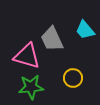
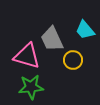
yellow circle: moved 18 px up
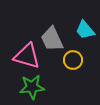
green star: moved 1 px right
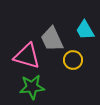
cyan trapezoid: rotated 10 degrees clockwise
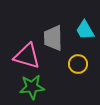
gray trapezoid: moved 1 px right, 1 px up; rotated 24 degrees clockwise
yellow circle: moved 5 px right, 4 px down
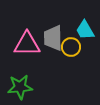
pink triangle: moved 12 px up; rotated 16 degrees counterclockwise
yellow circle: moved 7 px left, 17 px up
green star: moved 12 px left
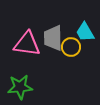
cyan trapezoid: moved 2 px down
pink triangle: rotated 8 degrees clockwise
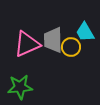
gray trapezoid: moved 2 px down
pink triangle: rotated 32 degrees counterclockwise
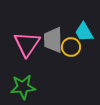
cyan trapezoid: moved 1 px left
pink triangle: rotated 32 degrees counterclockwise
green star: moved 3 px right
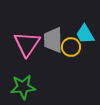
cyan trapezoid: moved 1 px right, 2 px down
